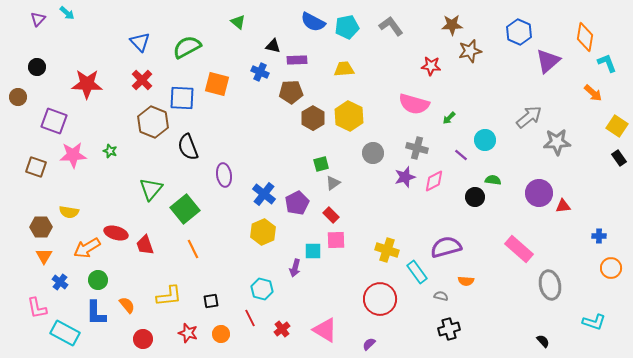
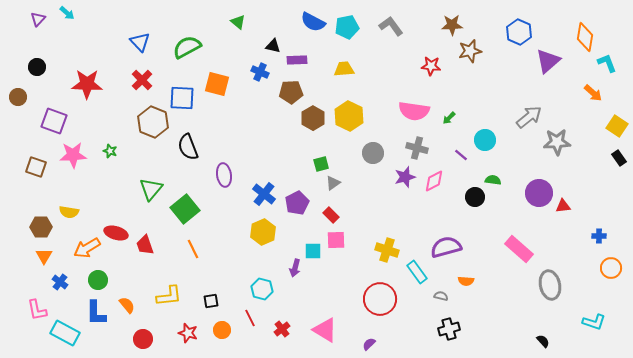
pink semicircle at (414, 104): moved 7 px down; rotated 8 degrees counterclockwise
pink L-shape at (37, 308): moved 2 px down
orange circle at (221, 334): moved 1 px right, 4 px up
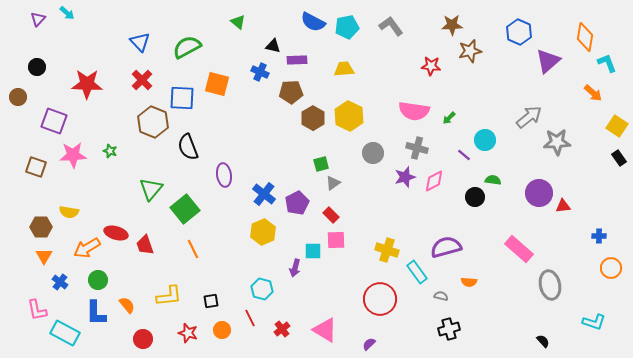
purple line at (461, 155): moved 3 px right
orange semicircle at (466, 281): moved 3 px right, 1 px down
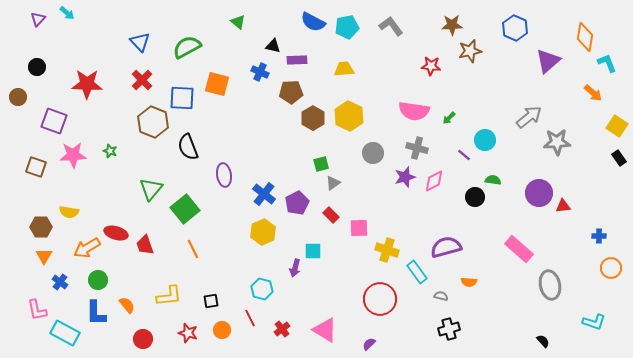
blue hexagon at (519, 32): moved 4 px left, 4 px up
pink square at (336, 240): moved 23 px right, 12 px up
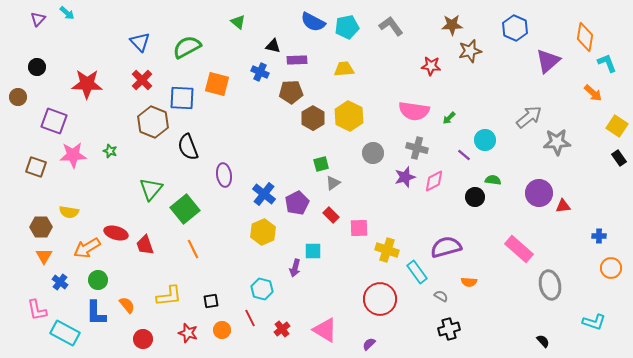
gray semicircle at (441, 296): rotated 16 degrees clockwise
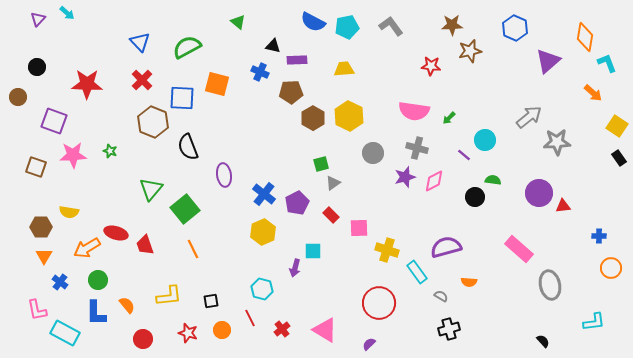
red circle at (380, 299): moved 1 px left, 4 px down
cyan L-shape at (594, 322): rotated 25 degrees counterclockwise
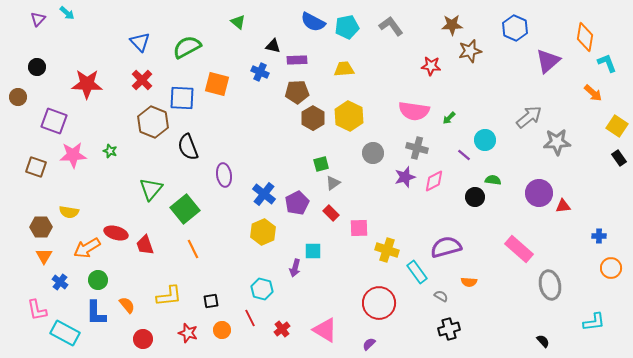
brown pentagon at (291, 92): moved 6 px right
red rectangle at (331, 215): moved 2 px up
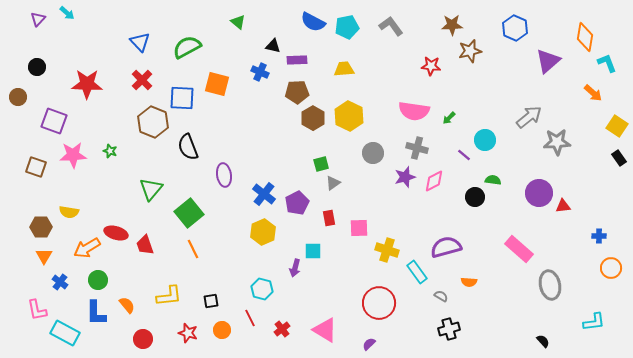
green square at (185, 209): moved 4 px right, 4 px down
red rectangle at (331, 213): moved 2 px left, 5 px down; rotated 35 degrees clockwise
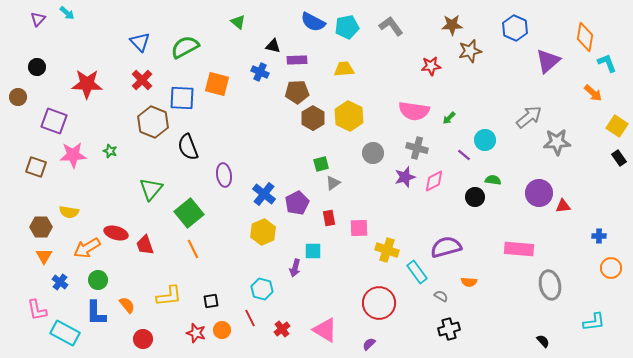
green semicircle at (187, 47): moved 2 px left
red star at (431, 66): rotated 12 degrees counterclockwise
pink rectangle at (519, 249): rotated 36 degrees counterclockwise
red star at (188, 333): moved 8 px right
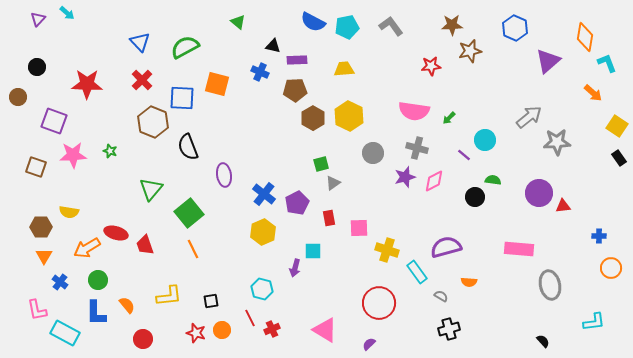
brown pentagon at (297, 92): moved 2 px left, 2 px up
red cross at (282, 329): moved 10 px left; rotated 14 degrees clockwise
